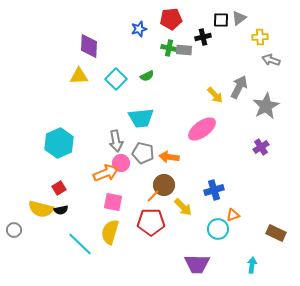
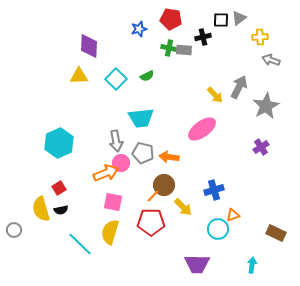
red pentagon at (171, 19): rotated 15 degrees clockwise
yellow semicircle at (41, 209): rotated 60 degrees clockwise
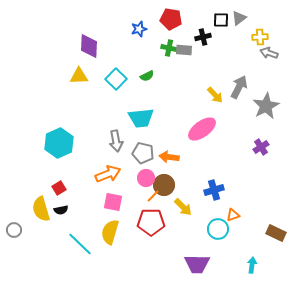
gray arrow at (271, 60): moved 2 px left, 7 px up
pink circle at (121, 163): moved 25 px right, 15 px down
orange arrow at (106, 173): moved 2 px right, 1 px down
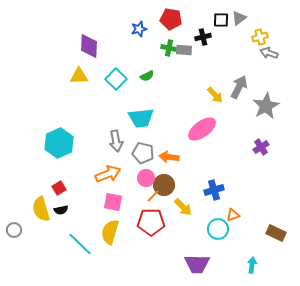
yellow cross at (260, 37): rotated 14 degrees counterclockwise
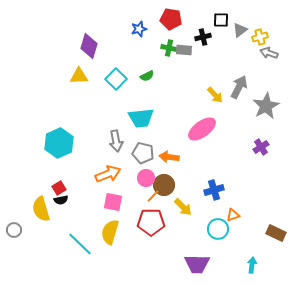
gray triangle at (239, 18): moved 1 px right, 12 px down
purple diamond at (89, 46): rotated 15 degrees clockwise
black semicircle at (61, 210): moved 10 px up
